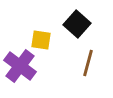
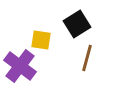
black square: rotated 16 degrees clockwise
brown line: moved 1 px left, 5 px up
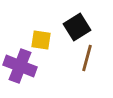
black square: moved 3 px down
purple cross: rotated 16 degrees counterclockwise
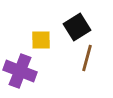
yellow square: rotated 10 degrees counterclockwise
purple cross: moved 5 px down
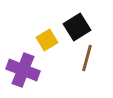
yellow square: moved 6 px right; rotated 30 degrees counterclockwise
purple cross: moved 3 px right, 1 px up
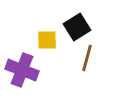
yellow square: rotated 30 degrees clockwise
purple cross: moved 1 px left
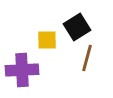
purple cross: rotated 24 degrees counterclockwise
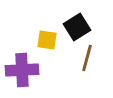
yellow square: rotated 10 degrees clockwise
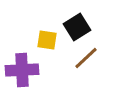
brown line: moved 1 px left; rotated 32 degrees clockwise
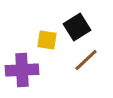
brown line: moved 2 px down
